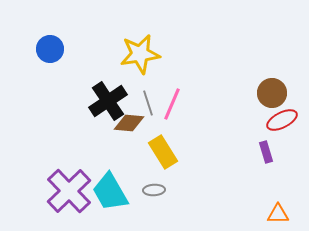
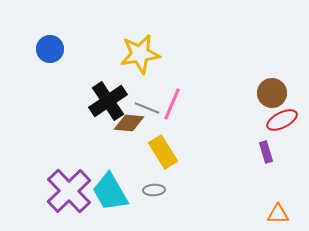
gray line: moved 1 px left, 5 px down; rotated 50 degrees counterclockwise
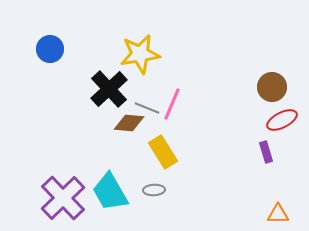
brown circle: moved 6 px up
black cross: moved 1 px right, 12 px up; rotated 9 degrees counterclockwise
purple cross: moved 6 px left, 7 px down
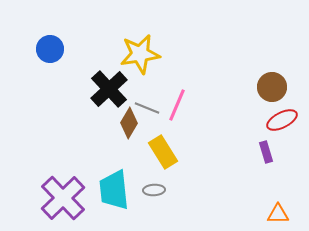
pink line: moved 5 px right, 1 px down
brown diamond: rotated 64 degrees counterclockwise
cyan trapezoid: moved 4 px right, 2 px up; rotated 24 degrees clockwise
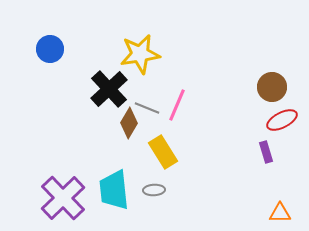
orange triangle: moved 2 px right, 1 px up
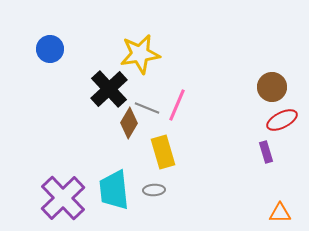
yellow rectangle: rotated 16 degrees clockwise
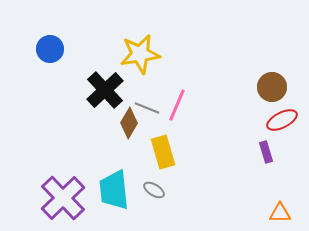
black cross: moved 4 px left, 1 px down
gray ellipse: rotated 35 degrees clockwise
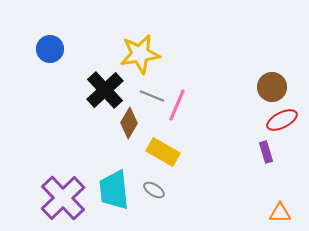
gray line: moved 5 px right, 12 px up
yellow rectangle: rotated 44 degrees counterclockwise
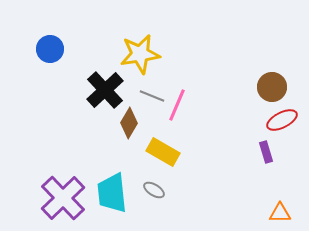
cyan trapezoid: moved 2 px left, 3 px down
